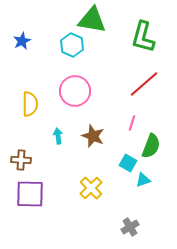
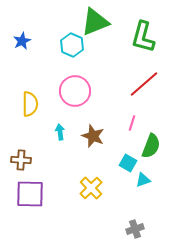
green triangle: moved 3 px right, 2 px down; rotated 32 degrees counterclockwise
cyan arrow: moved 2 px right, 4 px up
gray cross: moved 5 px right, 2 px down; rotated 12 degrees clockwise
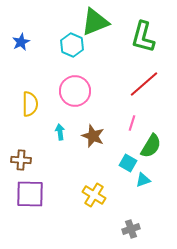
blue star: moved 1 px left, 1 px down
green semicircle: rotated 10 degrees clockwise
yellow cross: moved 3 px right, 7 px down; rotated 15 degrees counterclockwise
gray cross: moved 4 px left
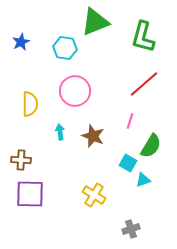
cyan hexagon: moved 7 px left, 3 px down; rotated 15 degrees counterclockwise
pink line: moved 2 px left, 2 px up
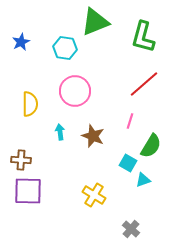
purple square: moved 2 px left, 3 px up
gray cross: rotated 30 degrees counterclockwise
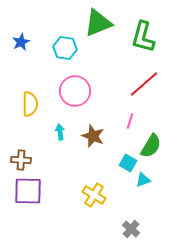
green triangle: moved 3 px right, 1 px down
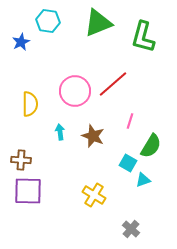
cyan hexagon: moved 17 px left, 27 px up
red line: moved 31 px left
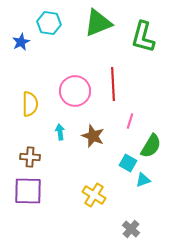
cyan hexagon: moved 1 px right, 2 px down
red line: rotated 52 degrees counterclockwise
brown cross: moved 9 px right, 3 px up
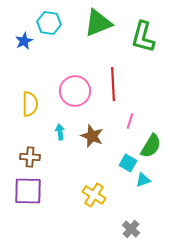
blue star: moved 3 px right, 1 px up
brown star: moved 1 px left
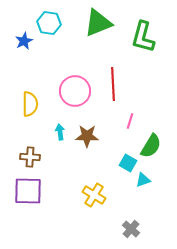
brown star: moved 5 px left; rotated 20 degrees counterclockwise
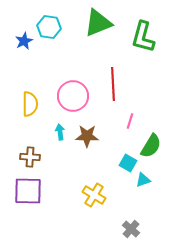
cyan hexagon: moved 4 px down
pink circle: moved 2 px left, 5 px down
